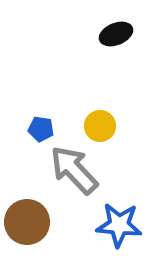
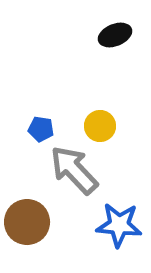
black ellipse: moved 1 px left, 1 px down
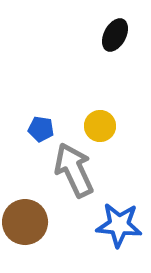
black ellipse: rotated 40 degrees counterclockwise
gray arrow: rotated 18 degrees clockwise
brown circle: moved 2 px left
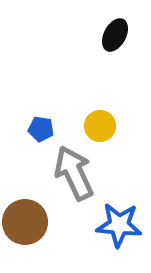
gray arrow: moved 3 px down
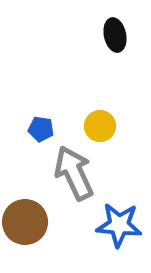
black ellipse: rotated 40 degrees counterclockwise
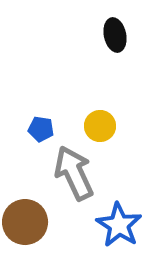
blue star: rotated 27 degrees clockwise
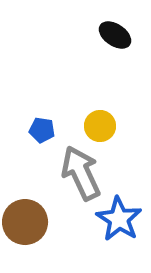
black ellipse: rotated 44 degrees counterclockwise
blue pentagon: moved 1 px right, 1 px down
gray arrow: moved 7 px right
blue star: moved 6 px up
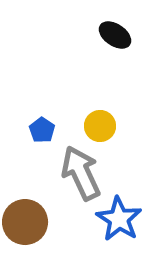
blue pentagon: rotated 25 degrees clockwise
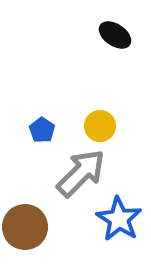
gray arrow: rotated 70 degrees clockwise
brown circle: moved 5 px down
